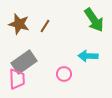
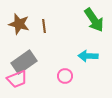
brown line: moved 1 px left; rotated 40 degrees counterclockwise
pink circle: moved 1 px right, 2 px down
pink trapezoid: rotated 70 degrees clockwise
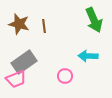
green arrow: rotated 10 degrees clockwise
pink trapezoid: moved 1 px left
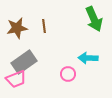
green arrow: moved 1 px up
brown star: moved 2 px left, 4 px down; rotated 25 degrees counterclockwise
cyan arrow: moved 2 px down
pink circle: moved 3 px right, 2 px up
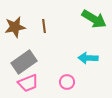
green arrow: rotated 35 degrees counterclockwise
brown star: moved 2 px left, 1 px up
pink circle: moved 1 px left, 8 px down
pink trapezoid: moved 12 px right, 4 px down
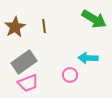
brown star: rotated 20 degrees counterclockwise
pink circle: moved 3 px right, 7 px up
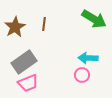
brown line: moved 2 px up; rotated 16 degrees clockwise
pink circle: moved 12 px right
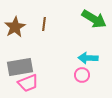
gray rectangle: moved 4 px left, 5 px down; rotated 25 degrees clockwise
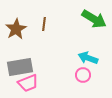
brown star: moved 1 px right, 2 px down
cyan arrow: rotated 18 degrees clockwise
pink circle: moved 1 px right
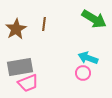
pink circle: moved 2 px up
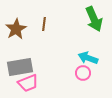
green arrow: rotated 35 degrees clockwise
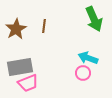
brown line: moved 2 px down
